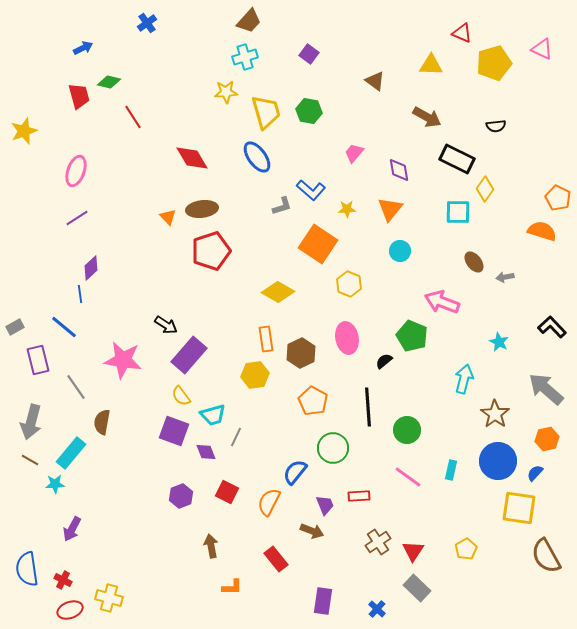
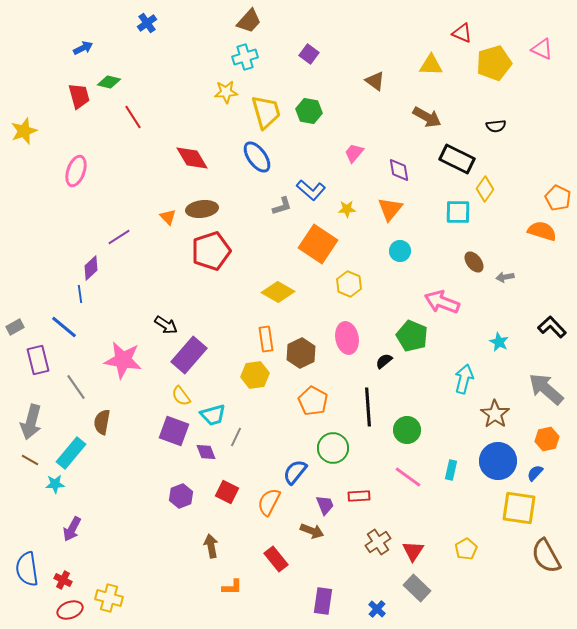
purple line at (77, 218): moved 42 px right, 19 px down
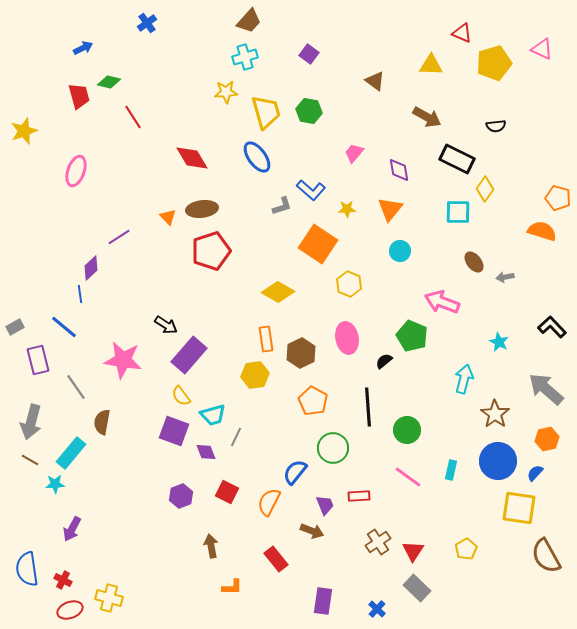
orange pentagon at (558, 198): rotated 10 degrees counterclockwise
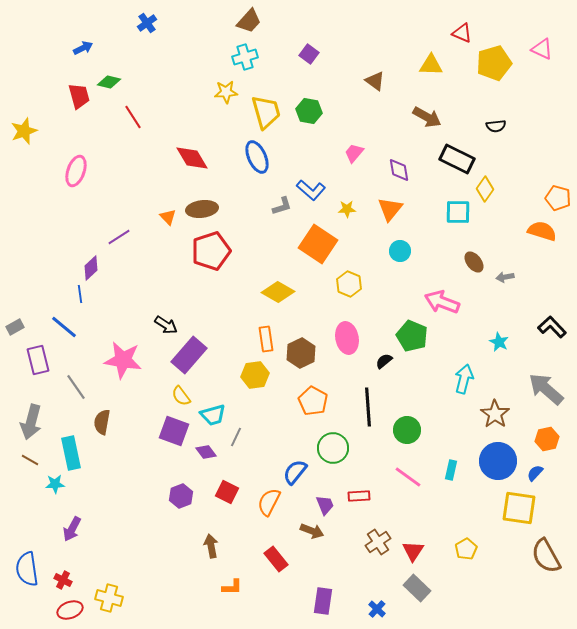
blue ellipse at (257, 157): rotated 12 degrees clockwise
purple diamond at (206, 452): rotated 15 degrees counterclockwise
cyan rectangle at (71, 453): rotated 52 degrees counterclockwise
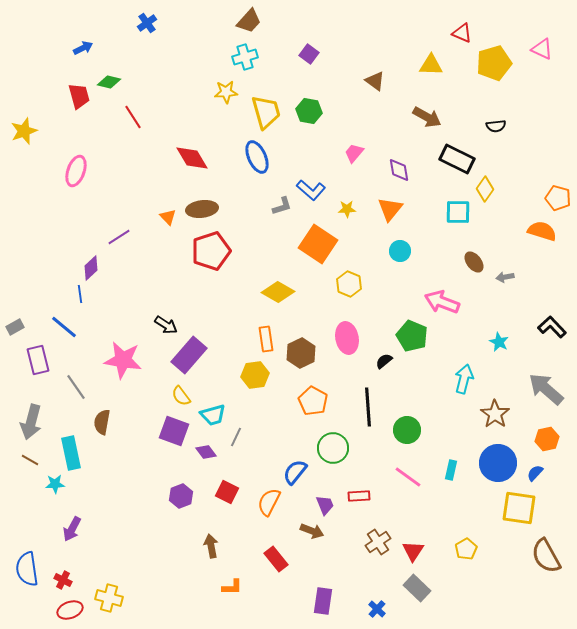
blue circle at (498, 461): moved 2 px down
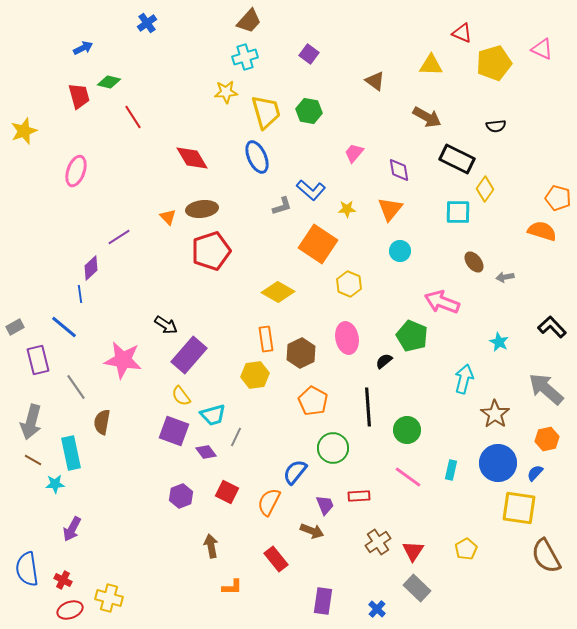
brown line at (30, 460): moved 3 px right
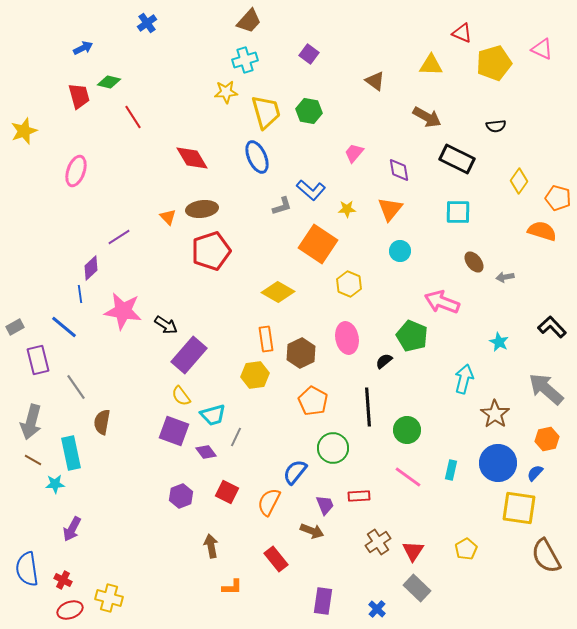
cyan cross at (245, 57): moved 3 px down
yellow diamond at (485, 189): moved 34 px right, 8 px up
pink star at (123, 360): moved 49 px up
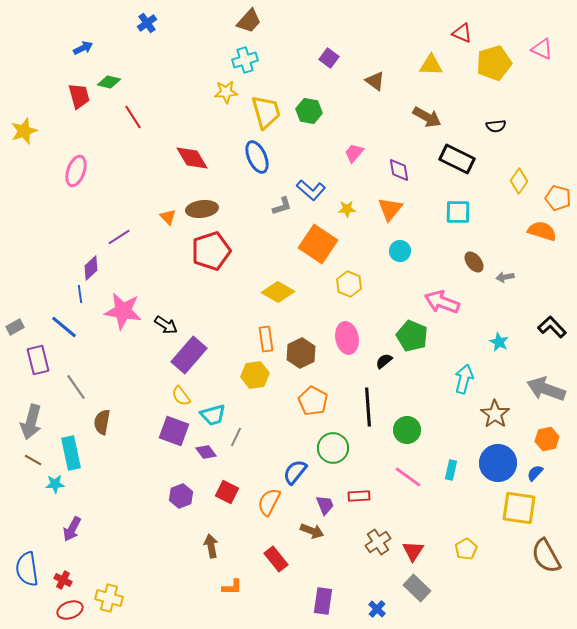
purple square at (309, 54): moved 20 px right, 4 px down
gray arrow at (546, 389): rotated 21 degrees counterclockwise
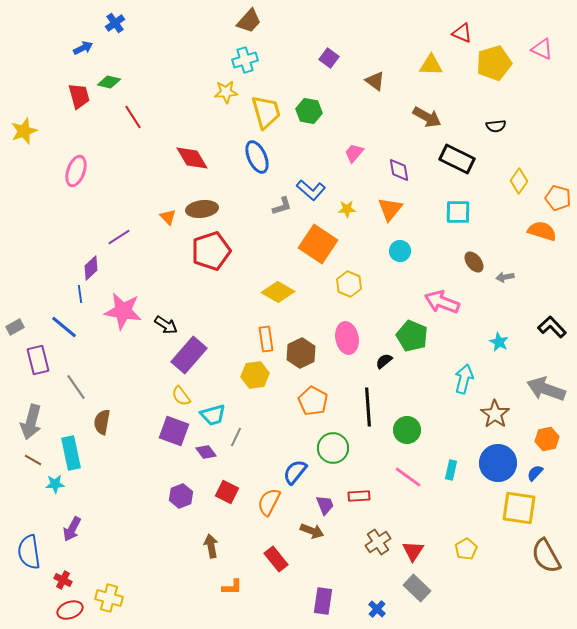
blue cross at (147, 23): moved 32 px left
blue semicircle at (27, 569): moved 2 px right, 17 px up
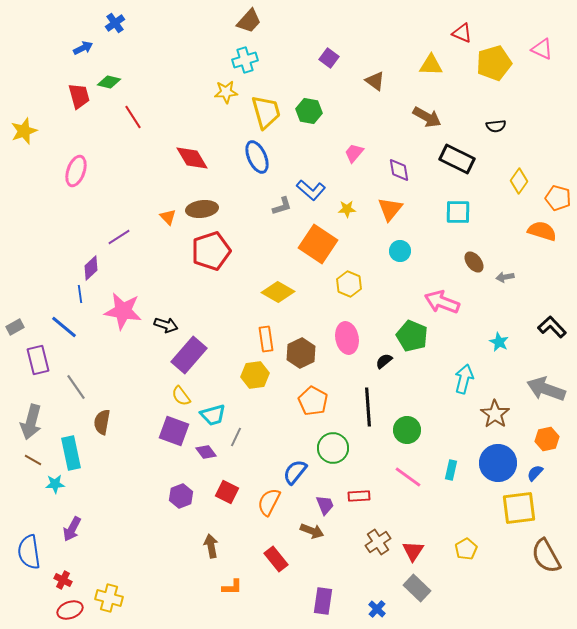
black arrow at (166, 325): rotated 15 degrees counterclockwise
yellow square at (519, 508): rotated 15 degrees counterclockwise
